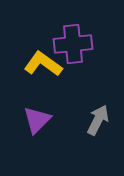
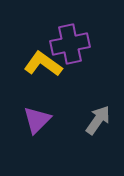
purple cross: moved 3 px left; rotated 6 degrees counterclockwise
gray arrow: rotated 8 degrees clockwise
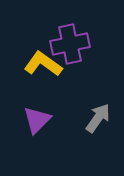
gray arrow: moved 2 px up
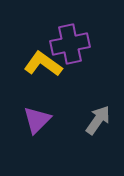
gray arrow: moved 2 px down
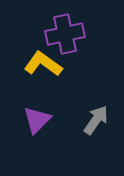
purple cross: moved 5 px left, 10 px up
gray arrow: moved 2 px left
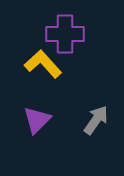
purple cross: rotated 12 degrees clockwise
yellow L-shape: rotated 12 degrees clockwise
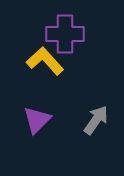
yellow L-shape: moved 2 px right, 3 px up
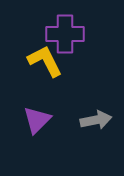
yellow L-shape: rotated 15 degrees clockwise
gray arrow: rotated 44 degrees clockwise
